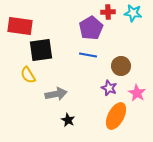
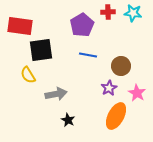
purple pentagon: moved 9 px left, 3 px up
purple star: rotated 21 degrees clockwise
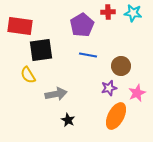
purple star: rotated 14 degrees clockwise
pink star: rotated 18 degrees clockwise
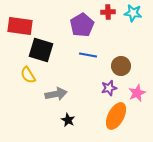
black square: rotated 25 degrees clockwise
